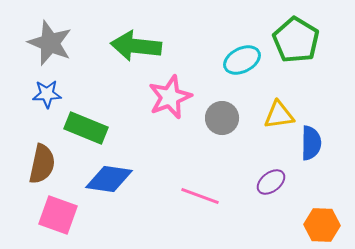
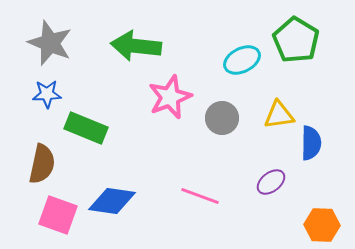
blue diamond: moved 3 px right, 22 px down
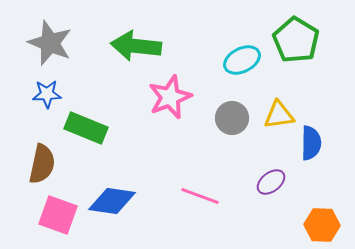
gray circle: moved 10 px right
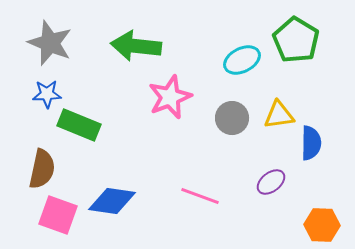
green rectangle: moved 7 px left, 3 px up
brown semicircle: moved 5 px down
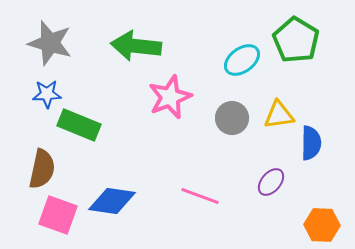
gray star: rotated 6 degrees counterclockwise
cyan ellipse: rotated 9 degrees counterclockwise
purple ellipse: rotated 12 degrees counterclockwise
